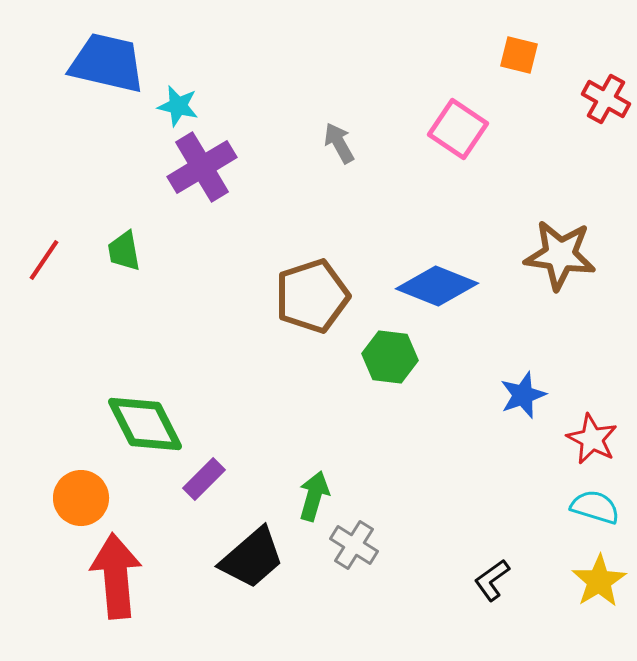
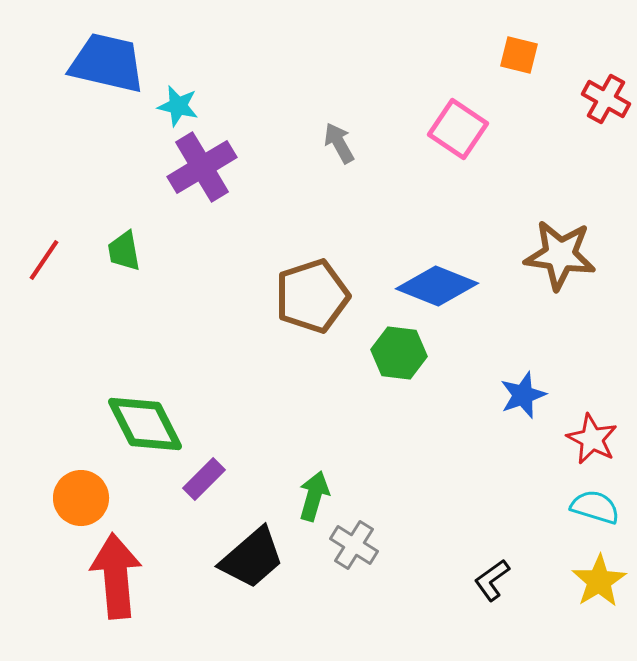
green hexagon: moved 9 px right, 4 px up
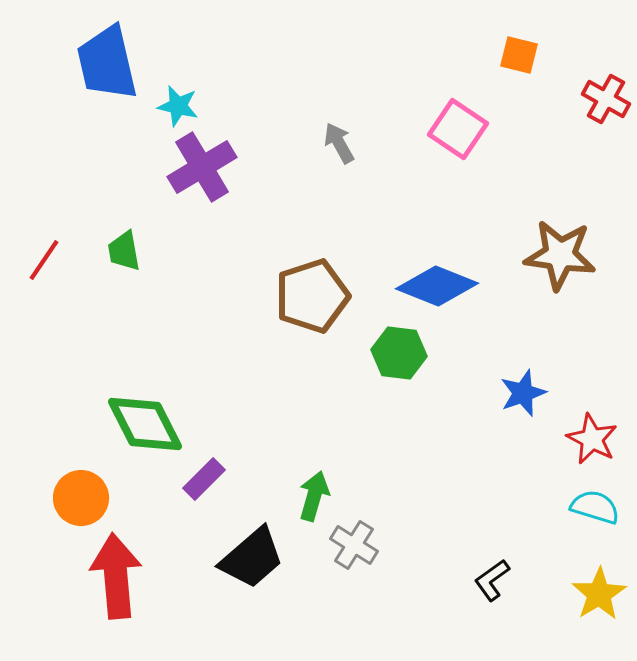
blue trapezoid: rotated 116 degrees counterclockwise
blue star: moved 2 px up
yellow star: moved 13 px down
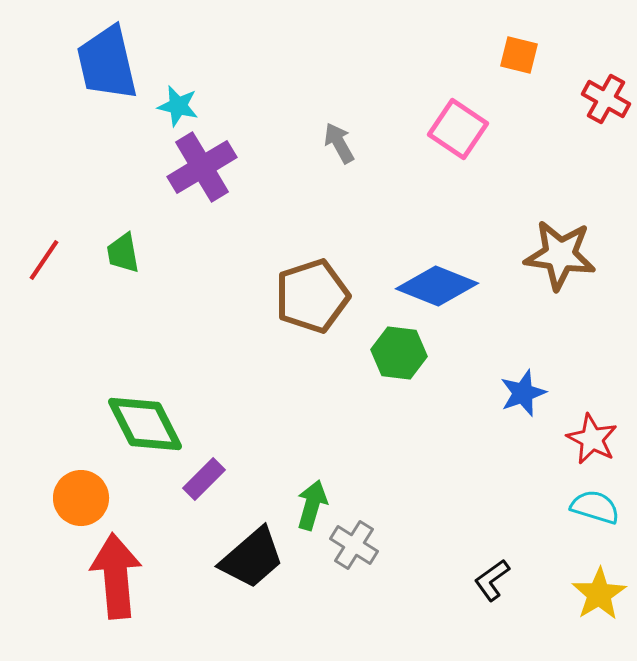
green trapezoid: moved 1 px left, 2 px down
green arrow: moved 2 px left, 9 px down
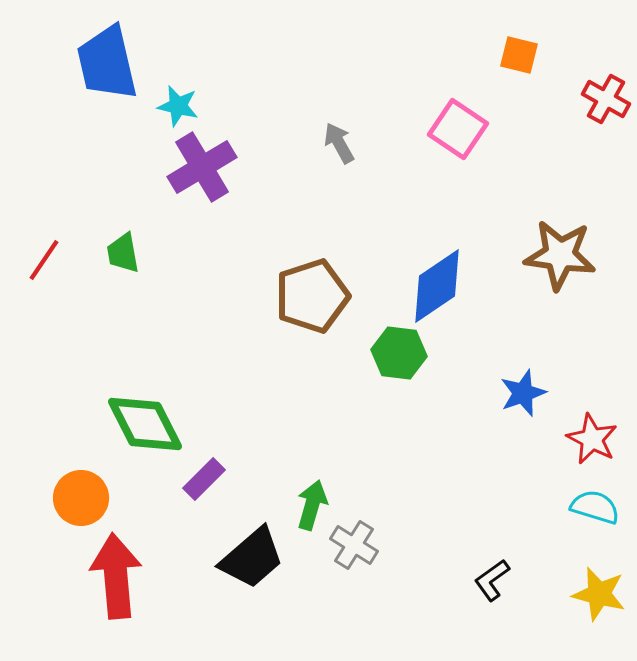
blue diamond: rotated 56 degrees counterclockwise
yellow star: rotated 26 degrees counterclockwise
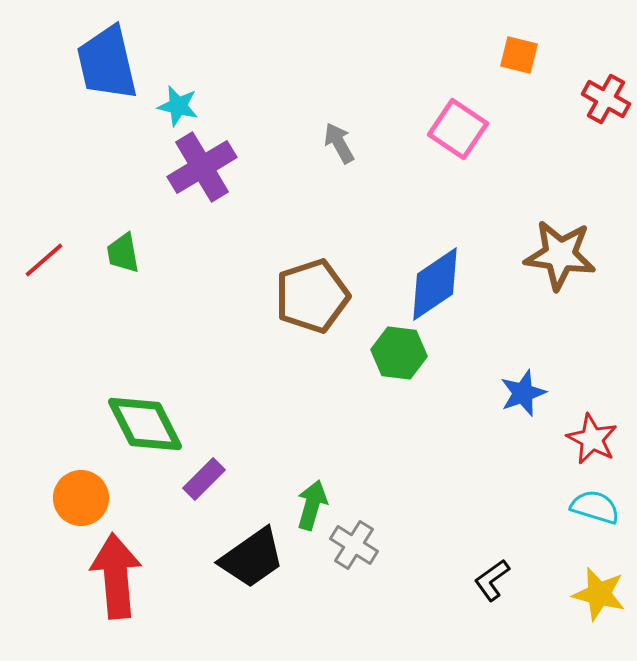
red line: rotated 15 degrees clockwise
blue diamond: moved 2 px left, 2 px up
black trapezoid: rotated 6 degrees clockwise
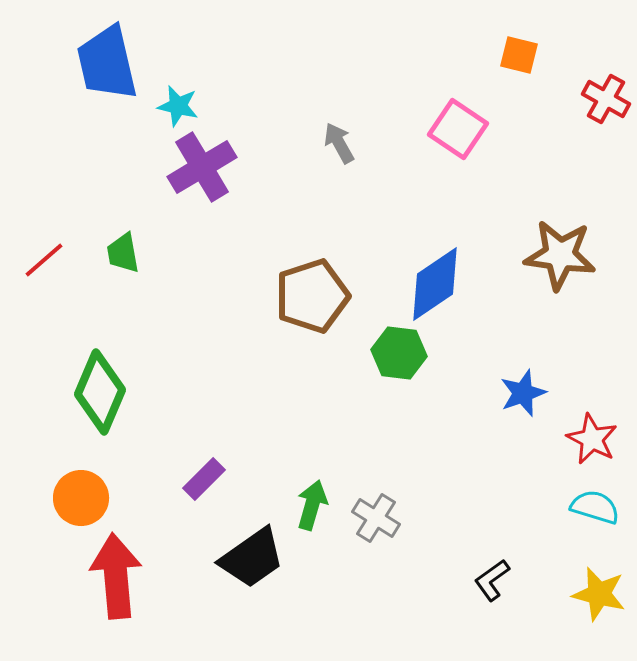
green diamond: moved 45 px left, 32 px up; rotated 50 degrees clockwise
gray cross: moved 22 px right, 27 px up
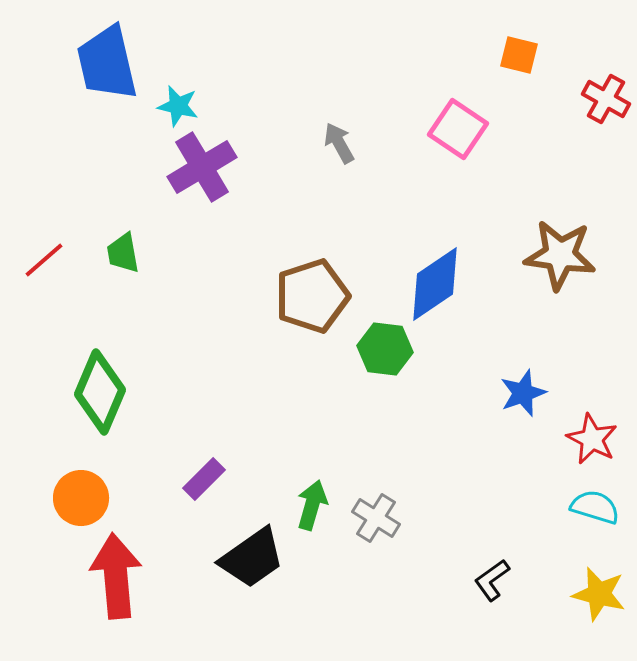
green hexagon: moved 14 px left, 4 px up
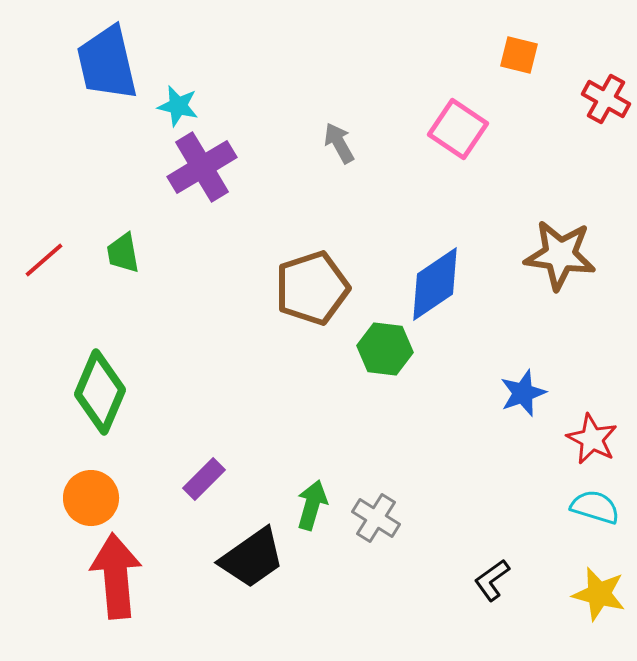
brown pentagon: moved 8 px up
orange circle: moved 10 px right
